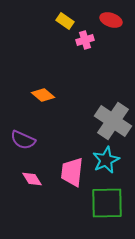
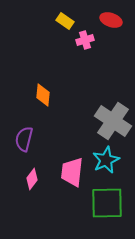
orange diamond: rotated 55 degrees clockwise
purple semicircle: moved 1 px right, 1 px up; rotated 80 degrees clockwise
pink diamond: rotated 70 degrees clockwise
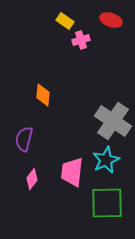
pink cross: moved 4 px left
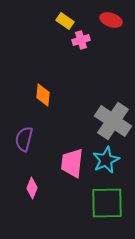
pink trapezoid: moved 9 px up
pink diamond: moved 9 px down; rotated 15 degrees counterclockwise
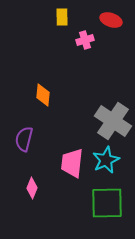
yellow rectangle: moved 3 px left, 4 px up; rotated 54 degrees clockwise
pink cross: moved 4 px right
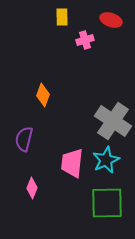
orange diamond: rotated 15 degrees clockwise
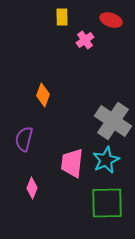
pink cross: rotated 18 degrees counterclockwise
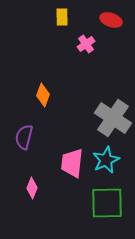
pink cross: moved 1 px right, 4 px down
gray cross: moved 3 px up
purple semicircle: moved 2 px up
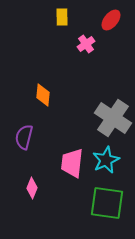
red ellipse: rotated 70 degrees counterclockwise
orange diamond: rotated 15 degrees counterclockwise
green square: rotated 9 degrees clockwise
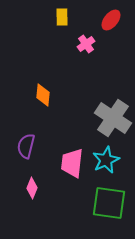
purple semicircle: moved 2 px right, 9 px down
green square: moved 2 px right
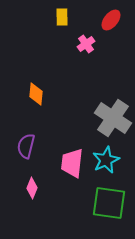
orange diamond: moved 7 px left, 1 px up
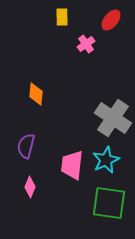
pink trapezoid: moved 2 px down
pink diamond: moved 2 px left, 1 px up
